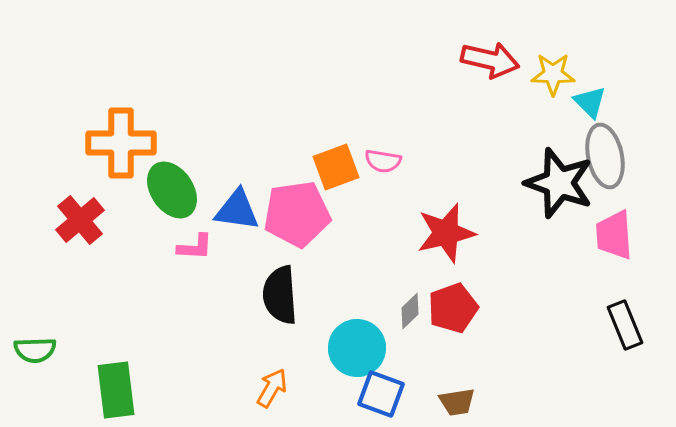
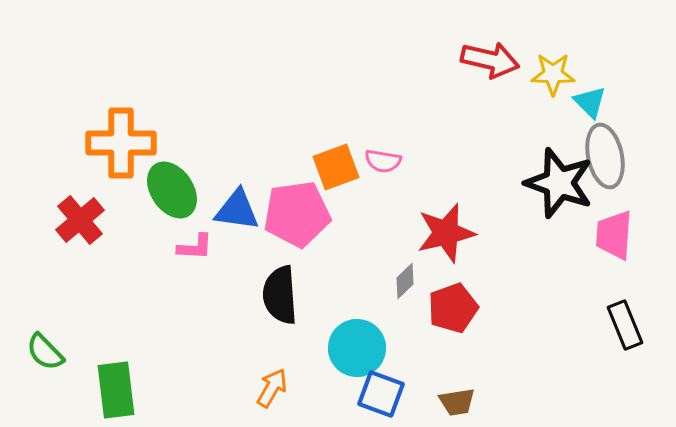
pink trapezoid: rotated 8 degrees clockwise
gray diamond: moved 5 px left, 30 px up
green semicircle: moved 10 px right, 2 px down; rotated 48 degrees clockwise
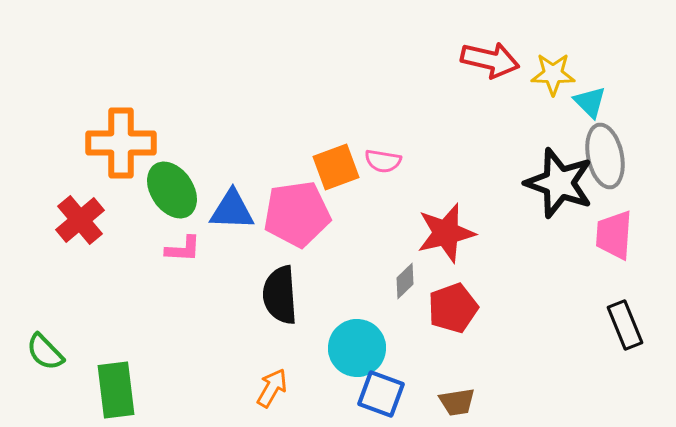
blue triangle: moved 5 px left; rotated 6 degrees counterclockwise
pink L-shape: moved 12 px left, 2 px down
